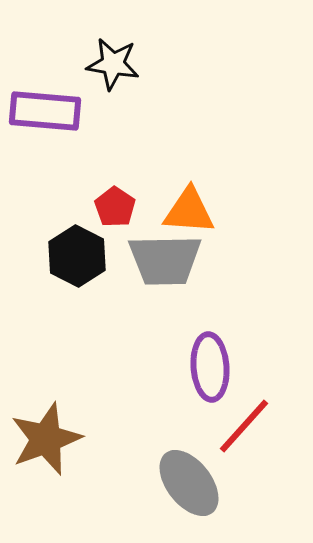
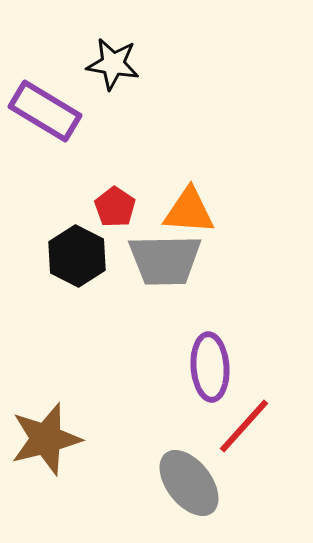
purple rectangle: rotated 26 degrees clockwise
brown star: rotated 6 degrees clockwise
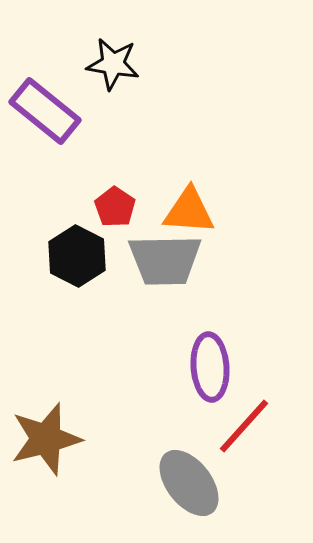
purple rectangle: rotated 8 degrees clockwise
